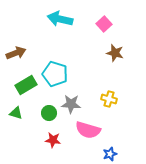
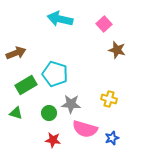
brown star: moved 2 px right, 3 px up
pink semicircle: moved 3 px left, 1 px up
blue star: moved 2 px right, 16 px up
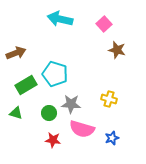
pink semicircle: moved 3 px left
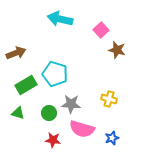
pink square: moved 3 px left, 6 px down
green triangle: moved 2 px right
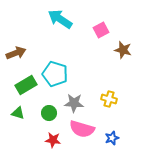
cyan arrow: rotated 20 degrees clockwise
pink square: rotated 14 degrees clockwise
brown star: moved 6 px right
gray star: moved 3 px right, 1 px up
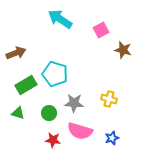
pink semicircle: moved 2 px left, 2 px down
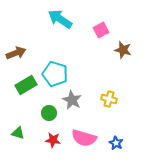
gray star: moved 2 px left, 3 px up; rotated 24 degrees clockwise
green triangle: moved 20 px down
pink semicircle: moved 4 px right, 7 px down
blue star: moved 4 px right, 5 px down; rotated 24 degrees counterclockwise
